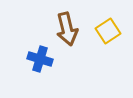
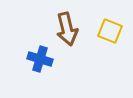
yellow square: moved 2 px right; rotated 35 degrees counterclockwise
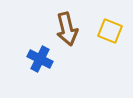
blue cross: rotated 10 degrees clockwise
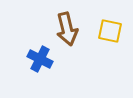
yellow square: rotated 10 degrees counterclockwise
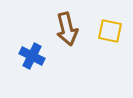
blue cross: moved 8 px left, 3 px up
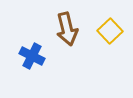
yellow square: rotated 35 degrees clockwise
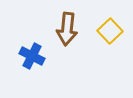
brown arrow: rotated 20 degrees clockwise
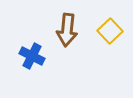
brown arrow: moved 1 px down
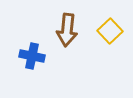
blue cross: rotated 15 degrees counterclockwise
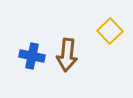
brown arrow: moved 25 px down
